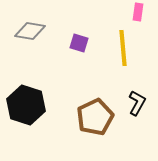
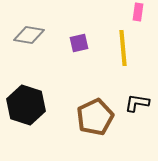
gray diamond: moved 1 px left, 4 px down
purple square: rotated 30 degrees counterclockwise
black L-shape: rotated 110 degrees counterclockwise
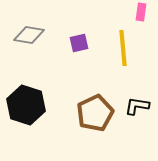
pink rectangle: moved 3 px right
black L-shape: moved 3 px down
brown pentagon: moved 4 px up
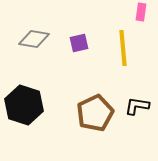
gray diamond: moved 5 px right, 4 px down
black hexagon: moved 2 px left
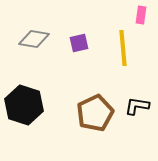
pink rectangle: moved 3 px down
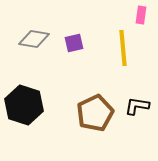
purple square: moved 5 px left
